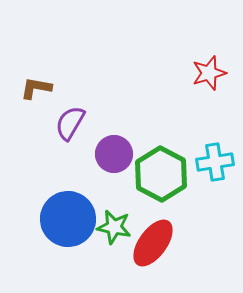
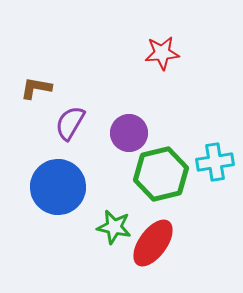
red star: moved 47 px left, 20 px up; rotated 12 degrees clockwise
purple circle: moved 15 px right, 21 px up
green hexagon: rotated 18 degrees clockwise
blue circle: moved 10 px left, 32 px up
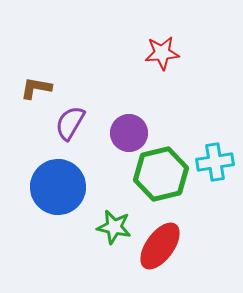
red ellipse: moved 7 px right, 3 px down
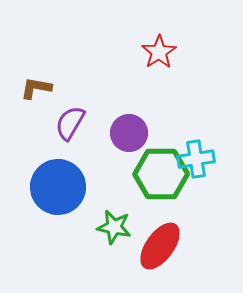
red star: moved 3 px left, 1 px up; rotated 28 degrees counterclockwise
cyan cross: moved 19 px left, 3 px up
green hexagon: rotated 14 degrees clockwise
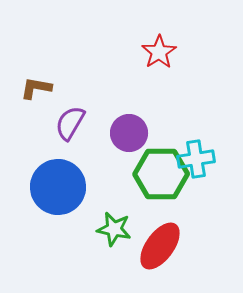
green star: moved 2 px down
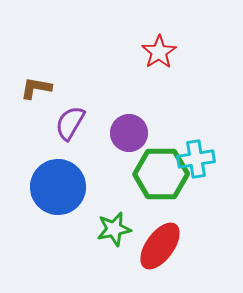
green star: rotated 24 degrees counterclockwise
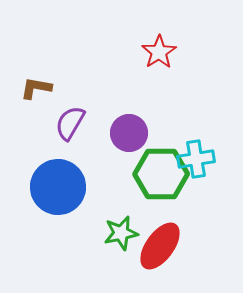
green star: moved 7 px right, 4 px down
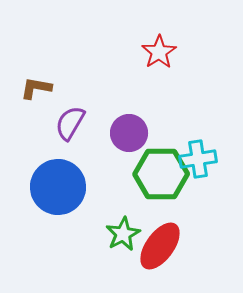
cyan cross: moved 2 px right
green star: moved 2 px right, 1 px down; rotated 16 degrees counterclockwise
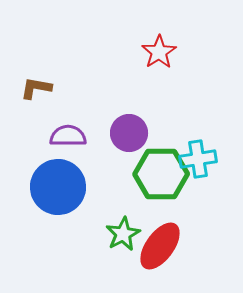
purple semicircle: moved 2 px left, 13 px down; rotated 60 degrees clockwise
